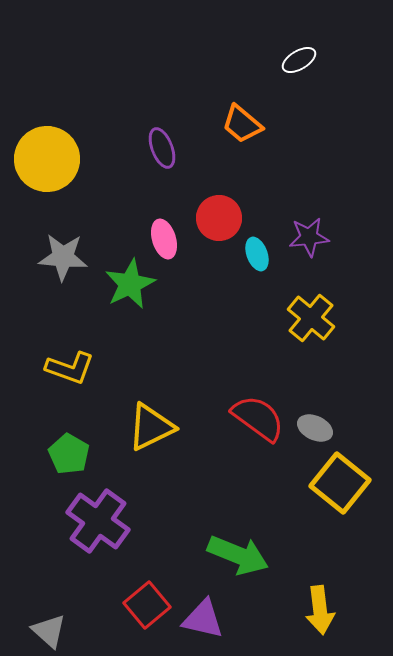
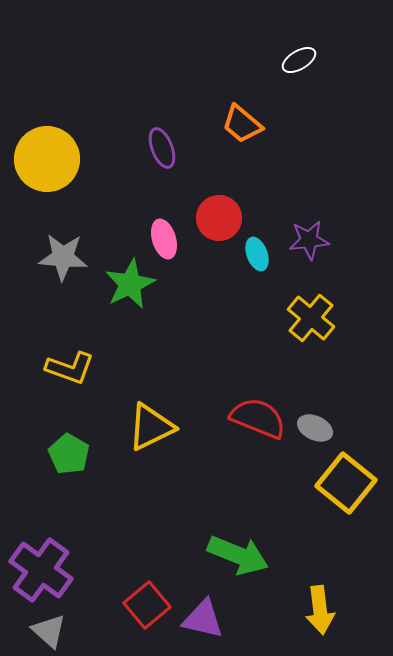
purple star: moved 3 px down
red semicircle: rotated 14 degrees counterclockwise
yellow square: moved 6 px right
purple cross: moved 57 px left, 49 px down
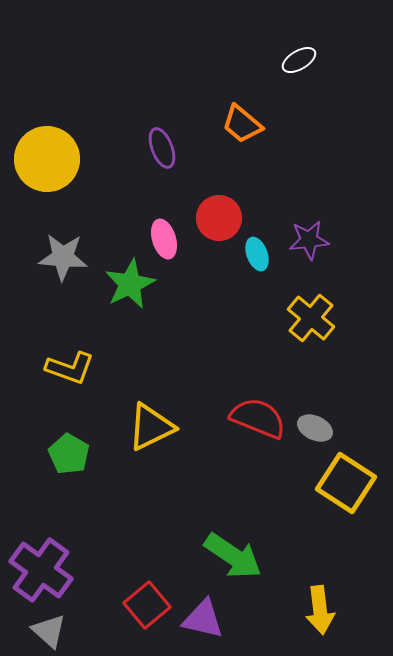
yellow square: rotated 6 degrees counterclockwise
green arrow: moved 5 px left, 1 px down; rotated 12 degrees clockwise
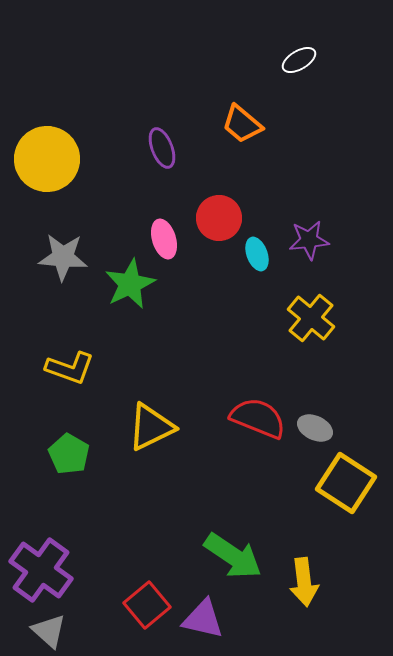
yellow arrow: moved 16 px left, 28 px up
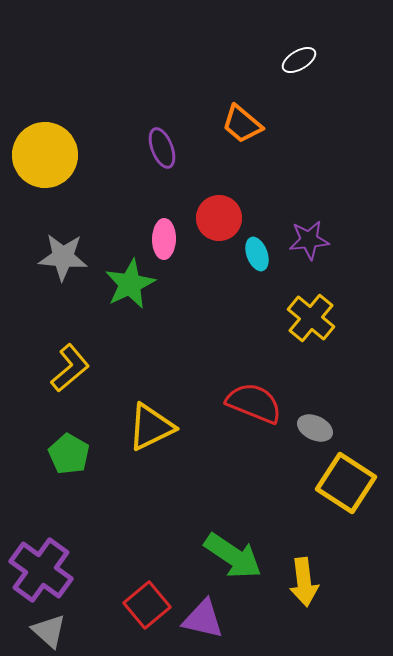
yellow circle: moved 2 px left, 4 px up
pink ellipse: rotated 18 degrees clockwise
yellow L-shape: rotated 60 degrees counterclockwise
red semicircle: moved 4 px left, 15 px up
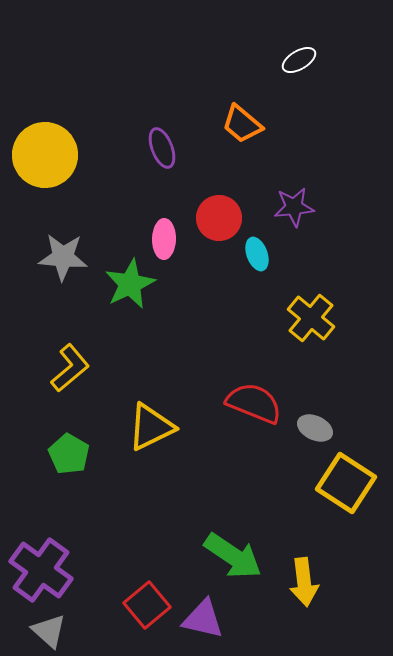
purple star: moved 15 px left, 33 px up
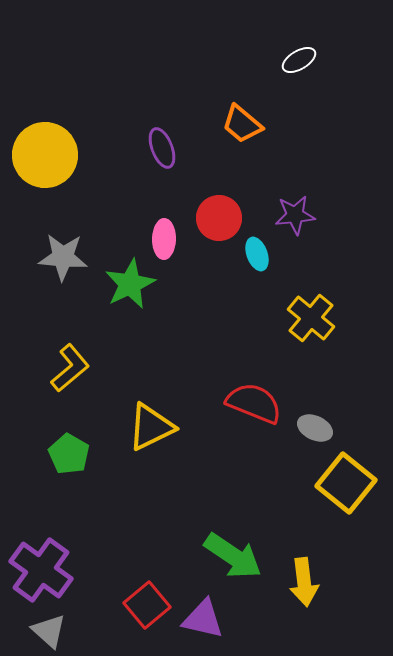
purple star: moved 1 px right, 8 px down
yellow square: rotated 6 degrees clockwise
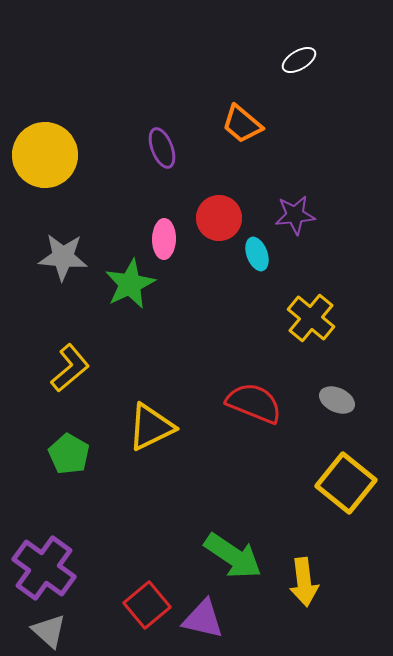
gray ellipse: moved 22 px right, 28 px up
purple cross: moved 3 px right, 2 px up
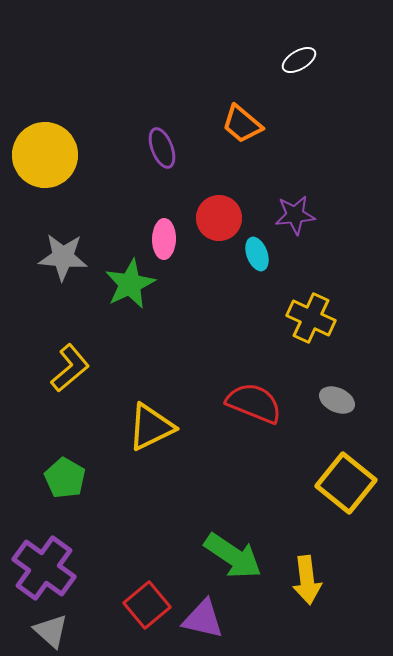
yellow cross: rotated 15 degrees counterclockwise
green pentagon: moved 4 px left, 24 px down
yellow arrow: moved 3 px right, 2 px up
gray triangle: moved 2 px right
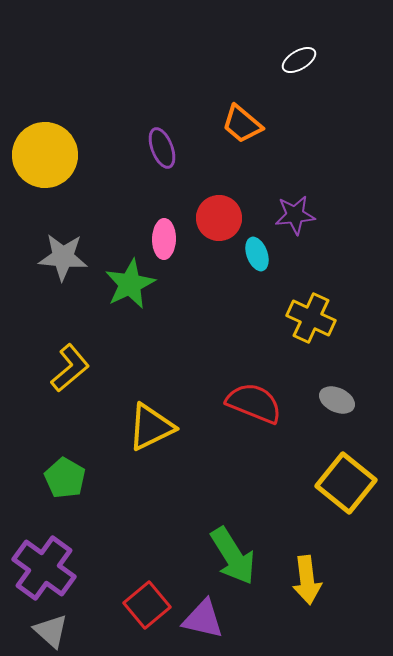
green arrow: rotated 24 degrees clockwise
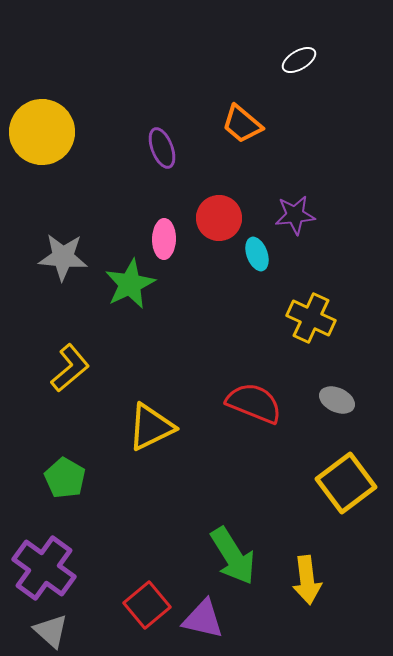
yellow circle: moved 3 px left, 23 px up
yellow square: rotated 14 degrees clockwise
